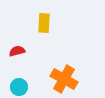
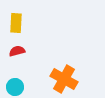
yellow rectangle: moved 28 px left
cyan circle: moved 4 px left
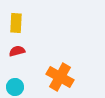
orange cross: moved 4 px left, 2 px up
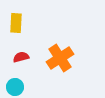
red semicircle: moved 4 px right, 6 px down
orange cross: moved 19 px up; rotated 28 degrees clockwise
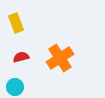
yellow rectangle: rotated 24 degrees counterclockwise
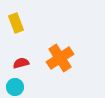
red semicircle: moved 6 px down
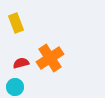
orange cross: moved 10 px left
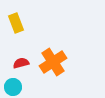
orange cross: moved 3 px right, 4 px down
cyan circle: moved 2 px left
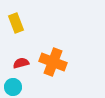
orange cross: rotated 36 degrees counterclockwise
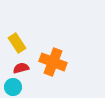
yellow rectangle: moved 1 px right, 20 px down; rotated 12 degrees counterclockwise
red semicircle: moved 5 px down
